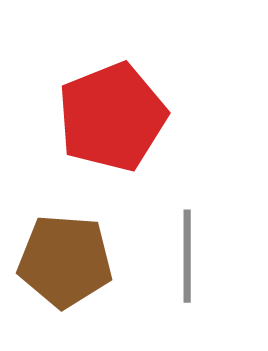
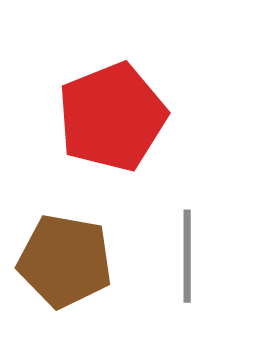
brown pentagon: rotated 6 degrees clockwise
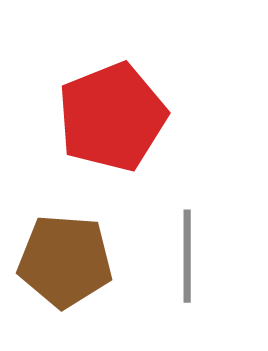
brown pentagon: rotated 6 degrees counterclockwise
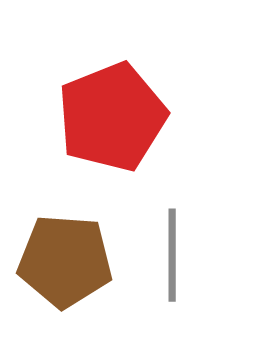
gray line: moved 15 px left, 1 px up
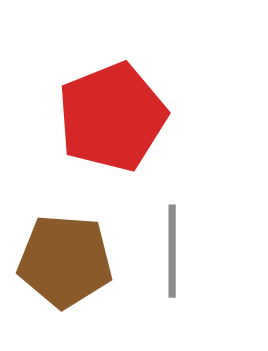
gray line: moved 4 px up
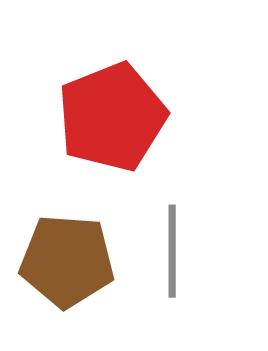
brown pentagon: moved 2 px right
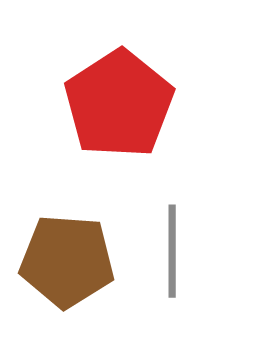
red pentagon: moved 7 px right, 13 px up; rotated 11 degrees counterclockwise
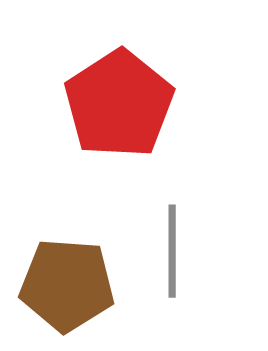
brown pentagon: moved 24 px down
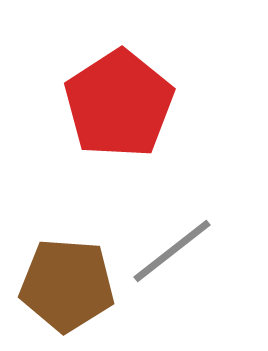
gray line: rotated 52 degrees clockwise
